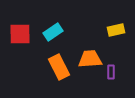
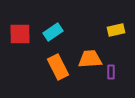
orange rectangle: moved 1 px left
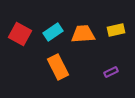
red square: rotated 30 degrees clockwise
orange trapezoid: moved 7 px left, 25 px up
purple rectangle: rotated 64 degrees clockwise
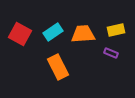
purple rectangle: moved 19 px up; rotated 48 degrees clockwise
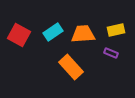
red square: moved 1 px left, 1 px down
orange rectangle: moved 13 px right; rotated 15 degrees counterclockwise
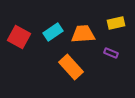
yellow rectangle: moved 7 px up
red square: moved 2 px down
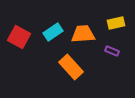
purple rectangle: moved 1 px right, 2 px up
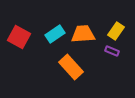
yellow rectangle: moved 8 px down; rotated 42 degrees counterclockwise
cyan rectangle: moved 2 px right, 2 px down
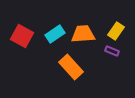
red square: moved 3 px right, 1 px up
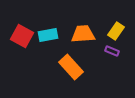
cyan rectangle: moved 7 px left, 1 px down; rotated 24 degrees clockwise
